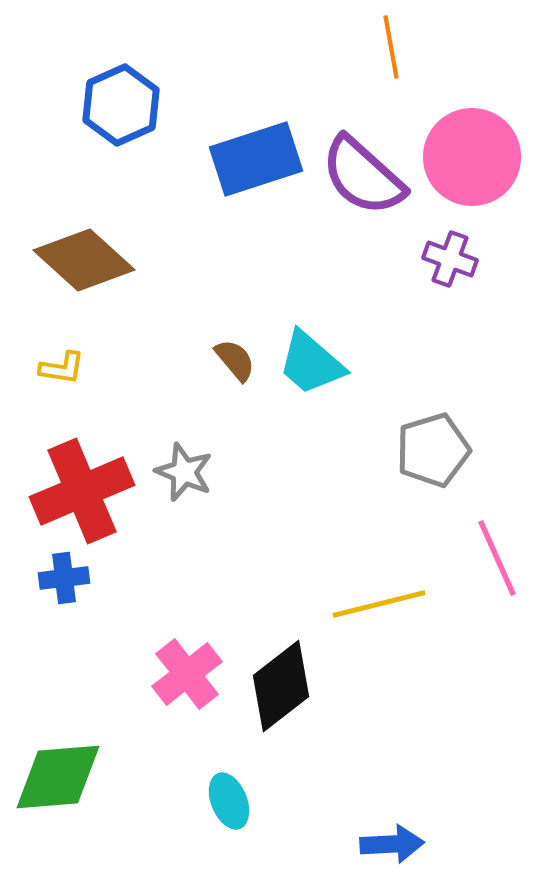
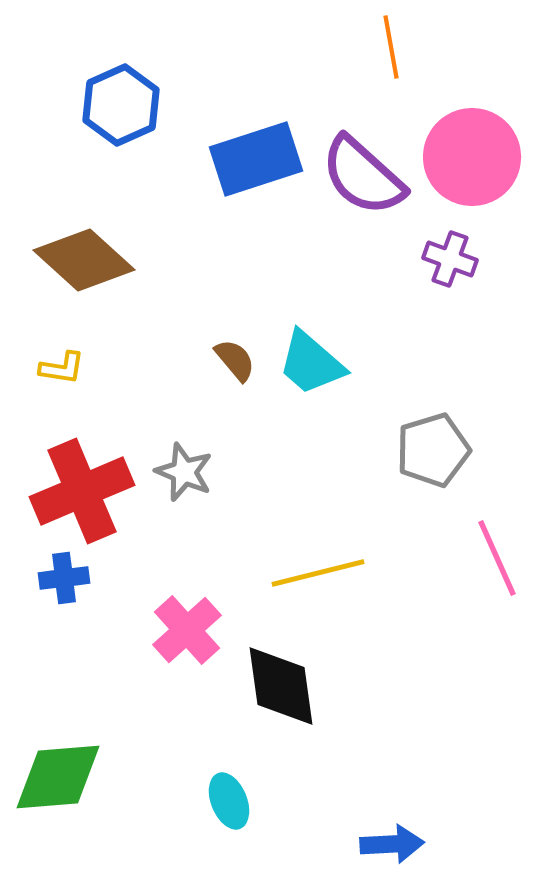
yellow line: moved 61 px left, 31 px up
pink cross: moved 44 px up; rotated 4 degrees counterclockwise
black diamond: rotated 60 degrees counterclockwise
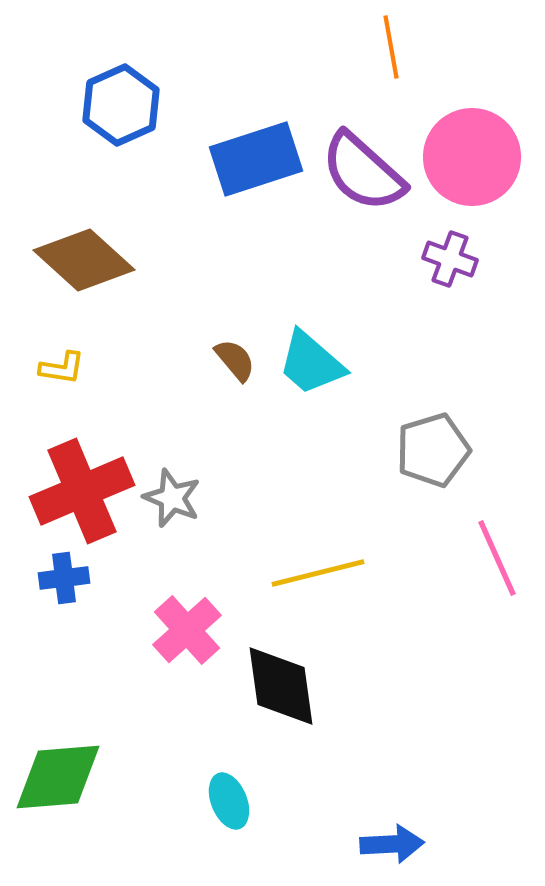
purple semicircle: moved 4 px up
gray star: moved 12 px left, 26 px down
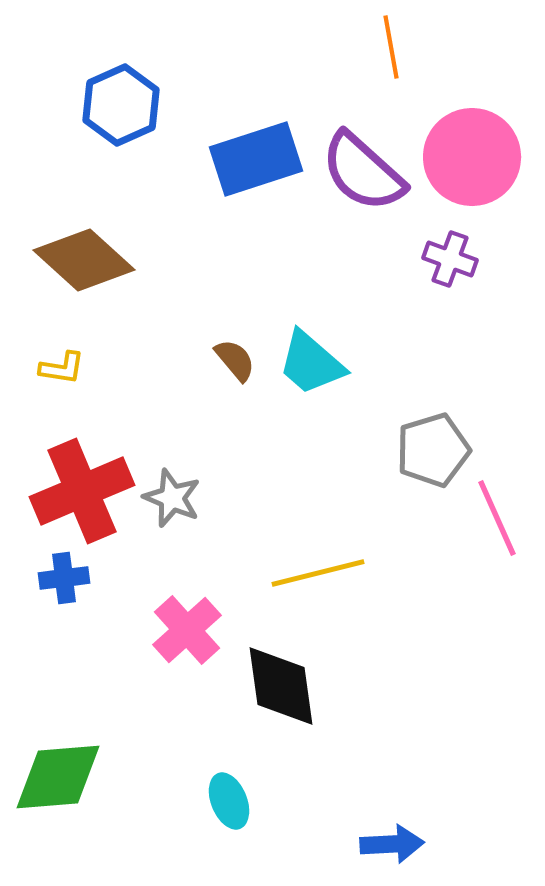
pink line: moved 40 px up
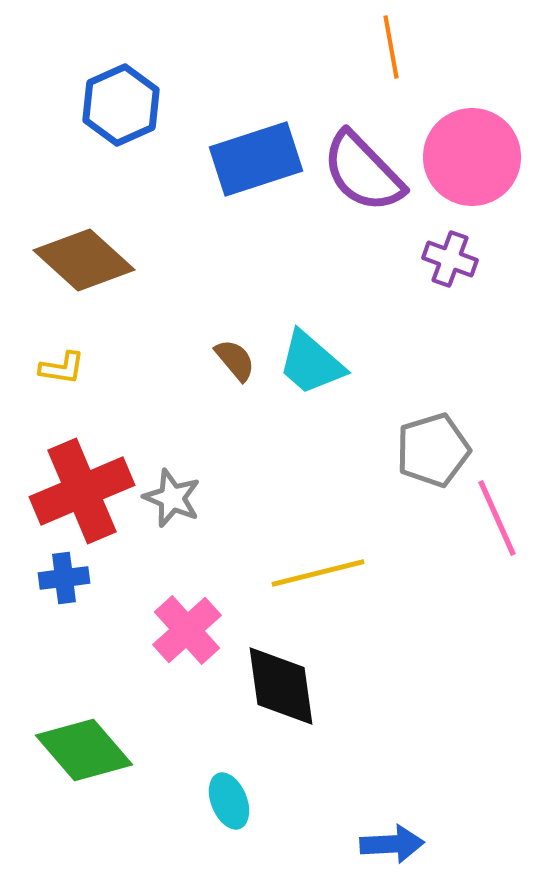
purple semicircle: rotated 4 degrees clockwise
green diamond: moved 26 px right, 27 px up; rotated 54 degrees clockwise
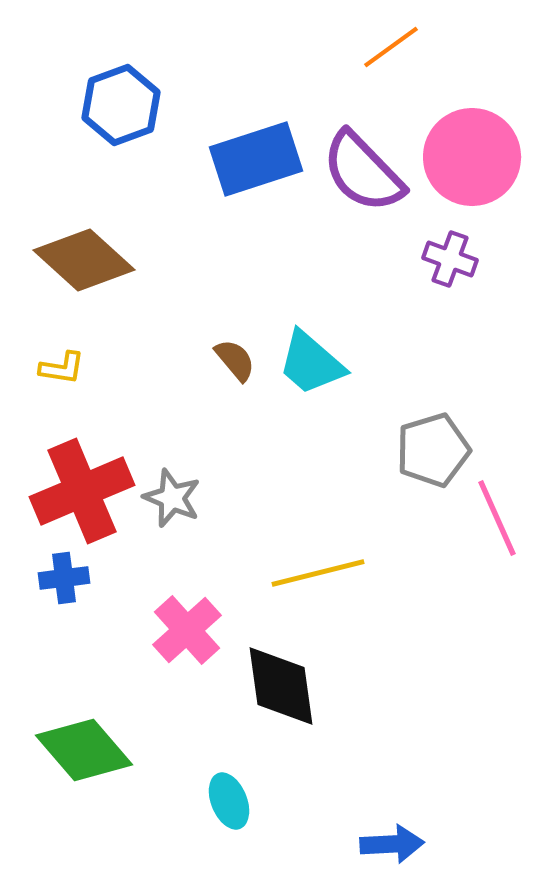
orange line: rotated 64 degrees clockwise
blue hexagon: rotated 4 degrees clockwise
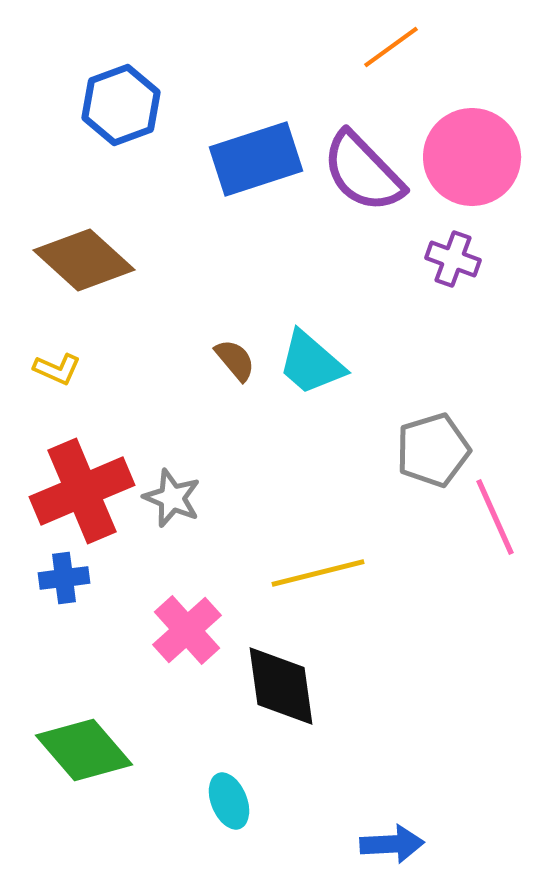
purple cross: moved 3 px right
yellow L-shape: moved 5 px left, 1 px down; rotated 15 degrees clockwise
pink line: moved 2 px left, 1 px up
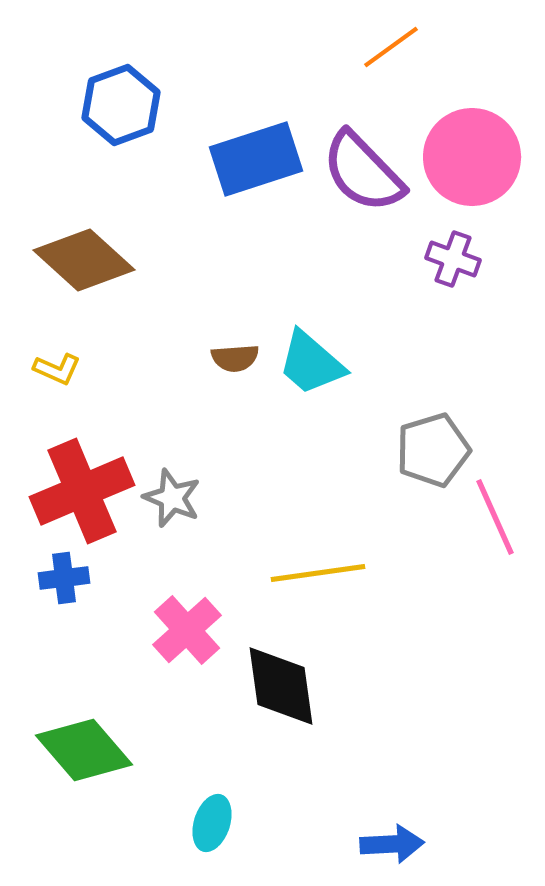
brown semicircle: moved 2 px up; rotated 126 degrees clockwise
yellow line: rotated 6 degrees clockwise
cyan ellipse: moved 17 px left, 22 px down; rotated 40 degrees clockwise
